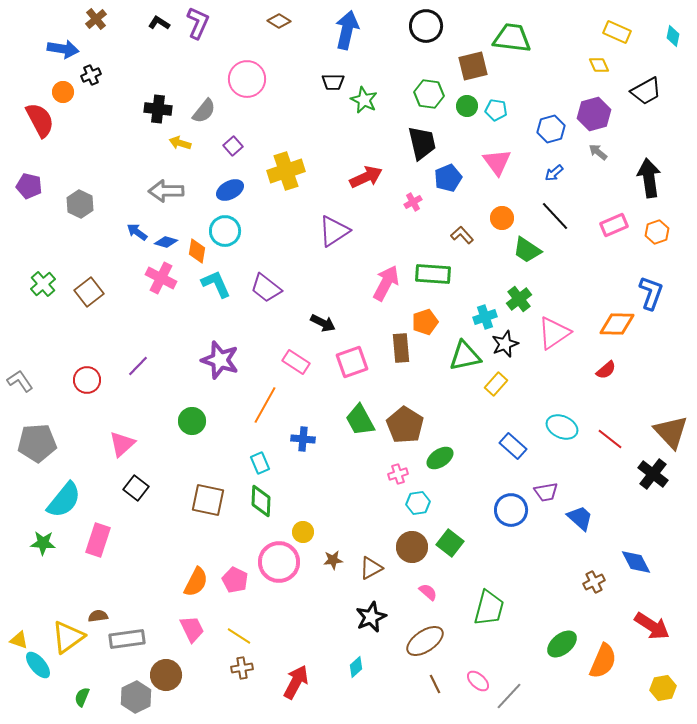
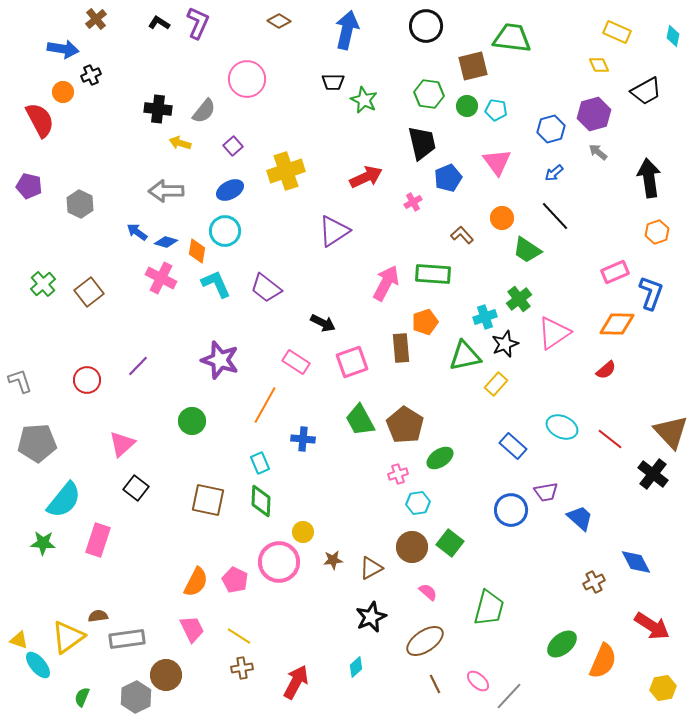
pink rectangle at (614, 225): moved 1 px right, 47 px down
gray L-shape at (20, 381): rotated 16 degrees clockwise
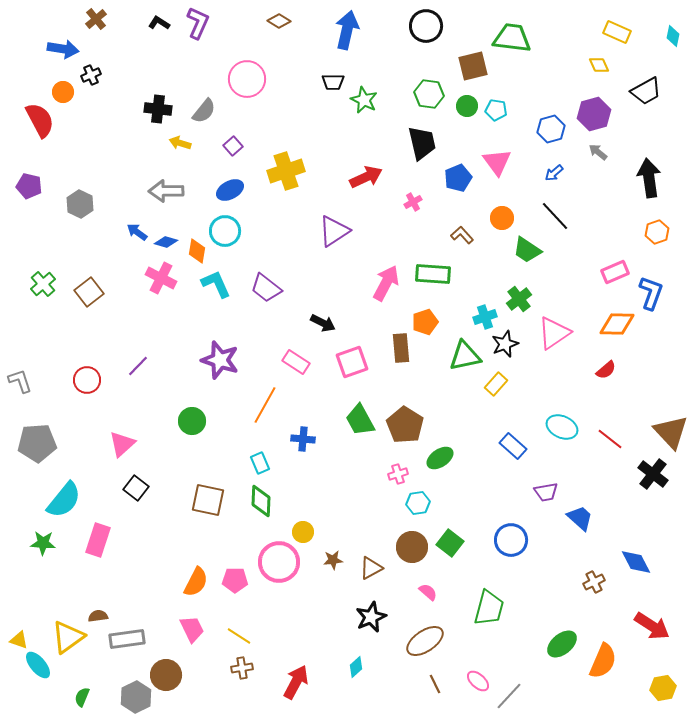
blue pentagon at (448, 178): moved 10 px right
blue circle at (511, 510): moved 30 px down
pink pentagon at (235, 580): rotated 25 degrees counterclockwise
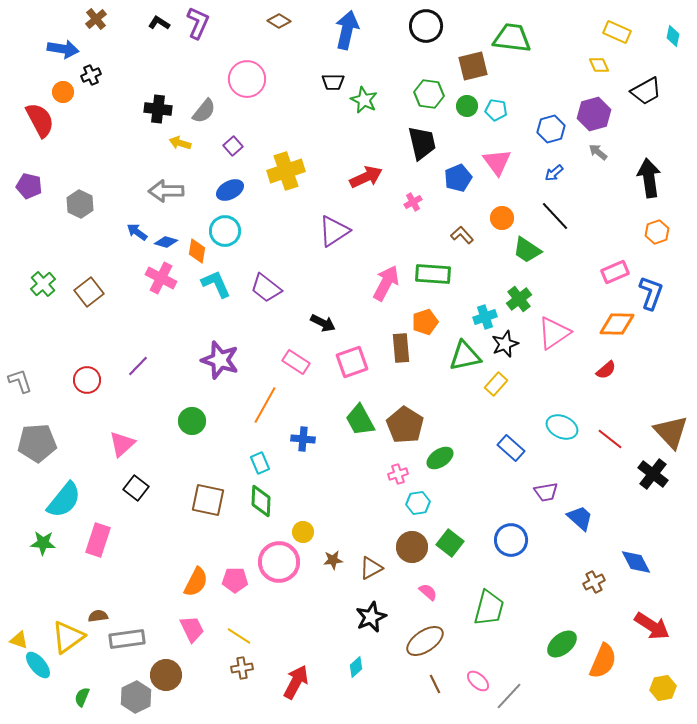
blue rectangle at (513, 446): moved 2 px left, 2 px down
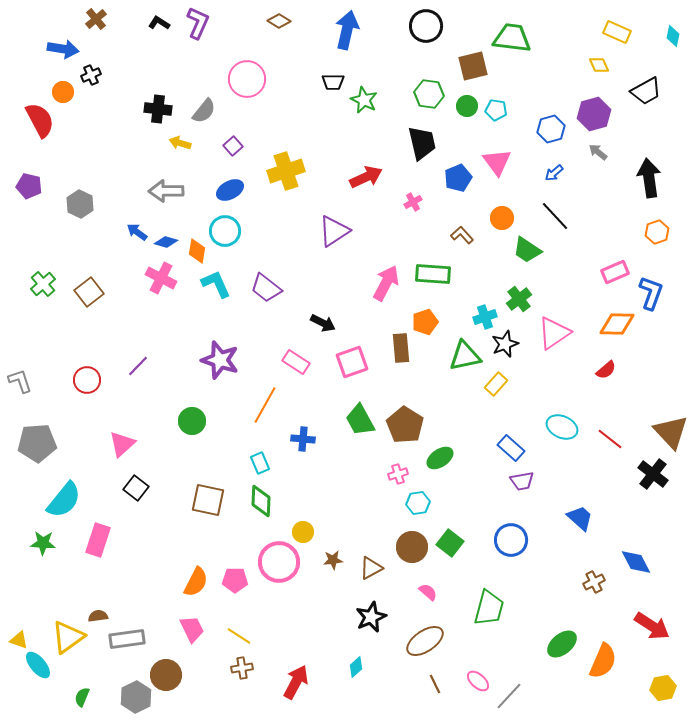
purple trapezoid at (546, 492): moved 24 px left, 11 px up
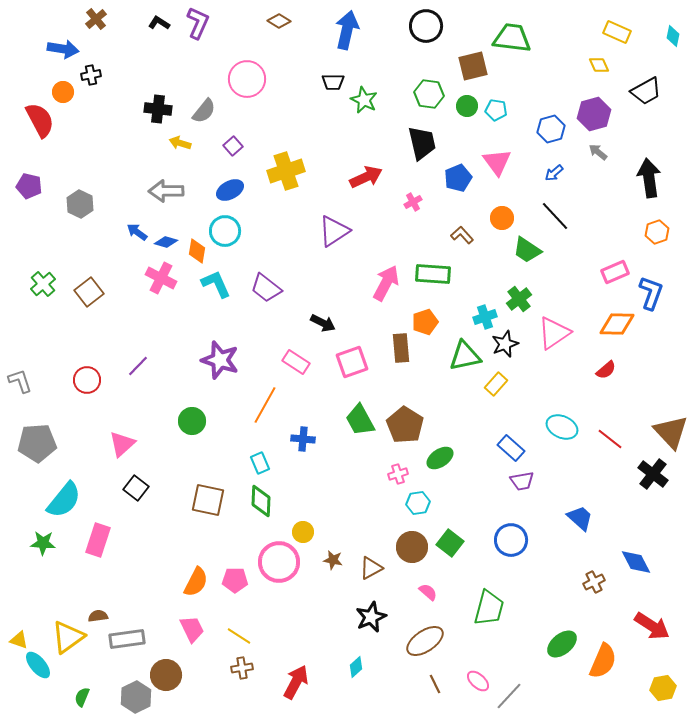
black cross at (91, 75): rotated 12 degrees clockwise
brown star at (333, 560): rotated 18 degrees clockwise
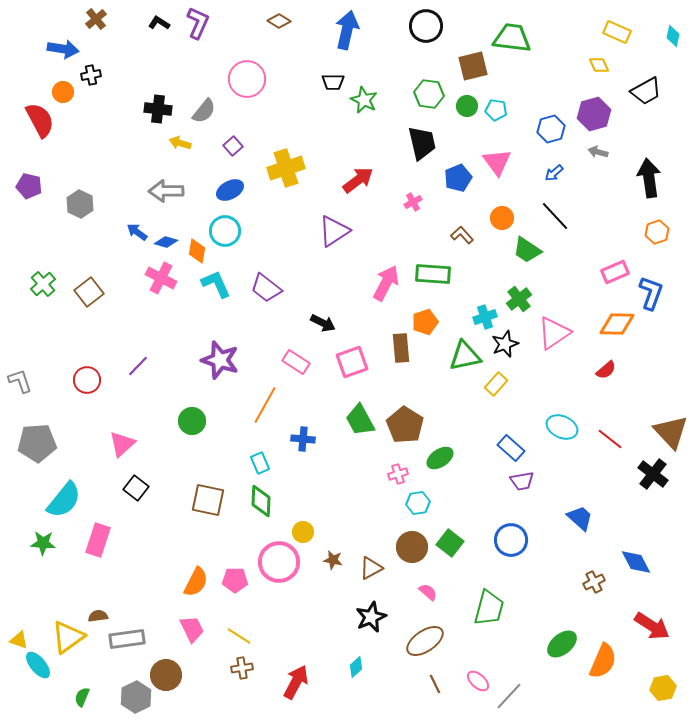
gray arrow at (598, 152): rotated 24 degrees counterclockwise
yellow cross at (286, 171): moved 3 px up
red arrow at (366, 177): moved 8 px left, 3 px down; rotated 12 degrees counterclockwise
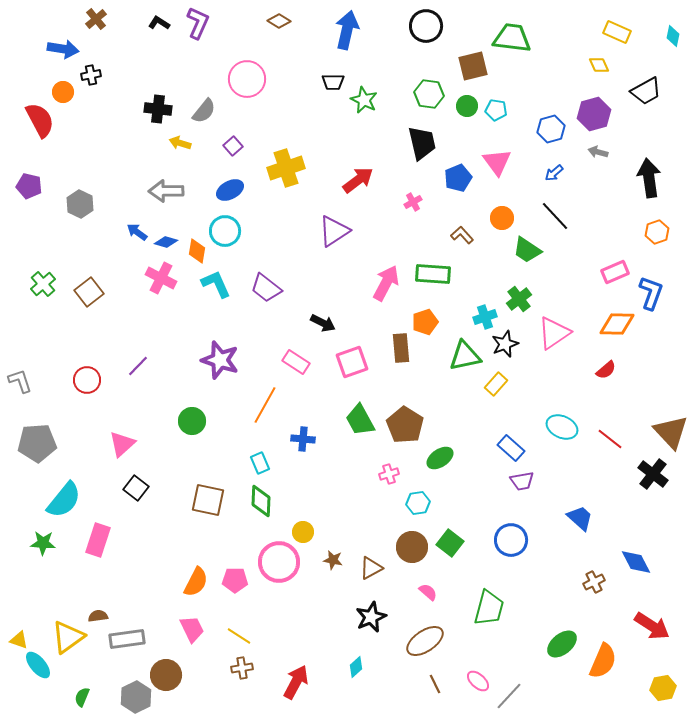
pink cross at (398, 474): moved 9 px left
